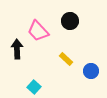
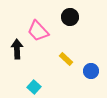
black circle: moved 4 px up
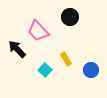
black arrow: rotated 42 degrees counterclockwise
yellow rectangle: rotated 16 degrees clockwise
blue circle: moved 1 px up
cyan square: moved 11 px right, 17 px up
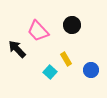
black circle: moved 2 px right, 8 px down
cyan square: moved 5 px right, 2 px down
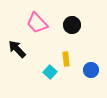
pink trapezoid: moved 1 px left, 8 px up
yellow rectangle: rotated 24 degrees clockwise
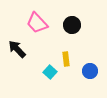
blue circle: moved 1 px left, 1 px down
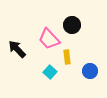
pink trapezoid: moved 12 px right, 16 px down
yellow rectangle: moved 1 px right, 2 px up
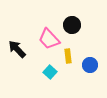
yellow rectangle: moved 1 px right, 1 px up
blue circle: moved 6 px up
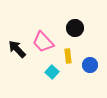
black circle: moved 3 px right, 3 px down
pink trapezoid: moved 6 px left, 3 px down
cyan square: moved 2 px right
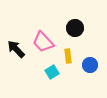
black arrow: moved 1 px left
cyan square: rotated 16 degrees clockwise
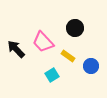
yellow rectangle: rotated 48 degrees counterclockwise
blue circle: moved 1 px right, 1 px down
cyan square: moved 3 px down
